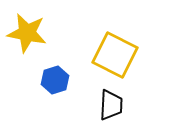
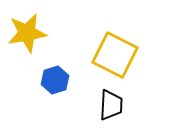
yellow star: rotated 21 degrees counterclockwise
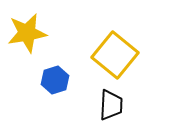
yellow square: rotated 12 degrees clockwise
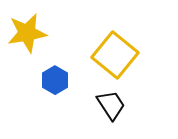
blue hexagon: rotated 12 degrees counterclockwise
black trapezoid: rotated 36 degrees counterclockwise
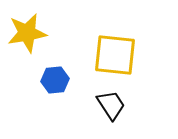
yellow square: rotated 33 degrees counterclockwise
blue hexagon: rotated 24 degrees clockwise
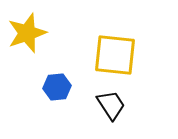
yellow star: rotated 9 degrees counterclockwise
blue hexagon: moved 2 px right, 7 px down
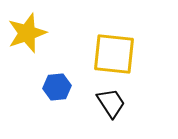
yellow square: moved 1 px left, 1 px up
black trapezoid: moved 2 px up
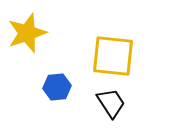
yellow square: moved 1 px left, 2 px down
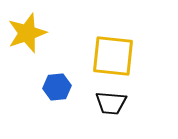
black trapezoid: rotated 128 degrees clockwise
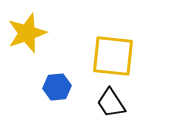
black trapezoid: rotated 52 degrees clockwise
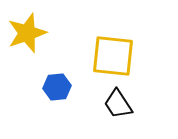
black trapezoid: moved 7 px right, 1 px down
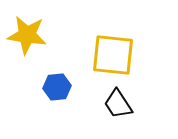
yellow star: moved 2 px down; rotated 27 degrees clockwise
yellow square: moved 1 px up
